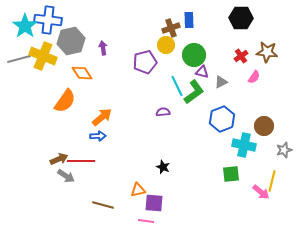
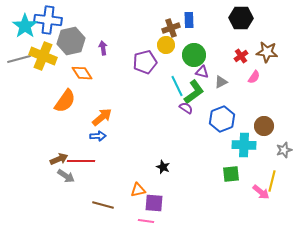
purple semicircle: moved 23 px right, 4 px up; rotated 40 degrees clockwise
cyan cross: rotated 10 degrees counterclockwise
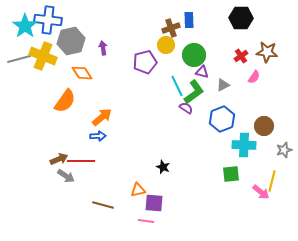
gray triangle: moved 2 px right, 3 px down
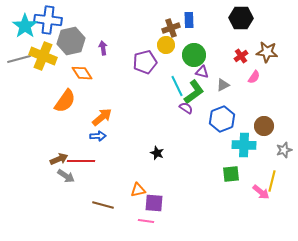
black star: moved 6 px left, 14 px up
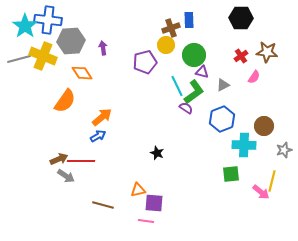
gray hexagon: rotated 8 degrees clockwise
blue arrow: rotated 28 degrees counterclockwise
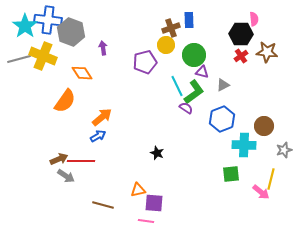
black hexagon: moved 16 px down
gray hexagon: moved 9 px up; rotated 24 degrees clockwise
pink semicircle: moved 58 px up; rotated 40 degrees counterclockwise
yellow line: moved 1 px left, 2 px up
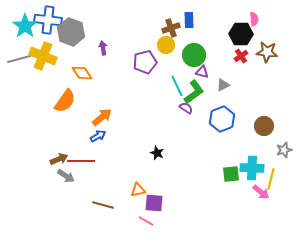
cyan cross: moved 8 px right, 23 px down
pink line: rotated 21 degrees clockwise
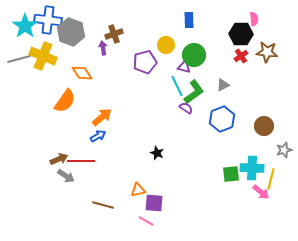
brown cross: moved 57 px left, 6 px down
purple triangle: moved 18 px left, 5 px up
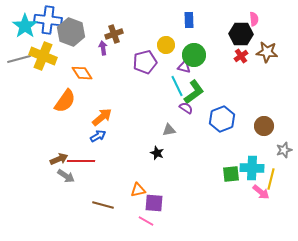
gray triangle: moved 54 px left, 45 px down; rotated 16 degrees clockwise
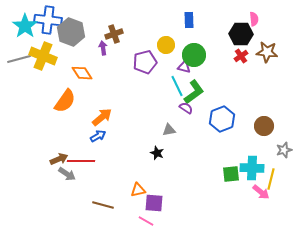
gray arrow: moved 1 px right, 2 px up
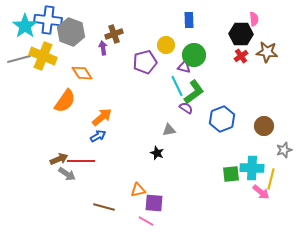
brown line: moved 1 px right, 2 px down
